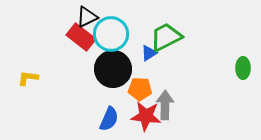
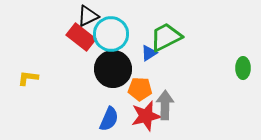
black triangle: moved 1 px right, 1 px up
red star: rotated 20 degrees counterclockwise
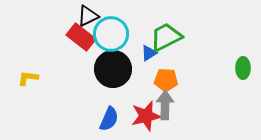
orange pentagon: moved 26 px right, 9 px up
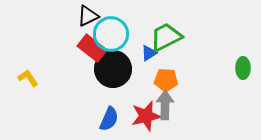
red rectangle: moved 11 px right, 11 px down
yellow L-shape: rotated 50 degrees clockwise
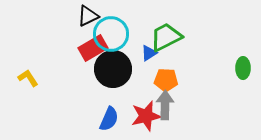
red rectangle: moved 1 px right; rotated 68 degrees counterclockwise
